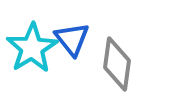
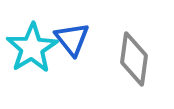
gray diamond: moved 17 px right, 5 px up
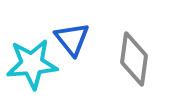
cyan star: moved 16 px down; rotated 27 degrees clockwise
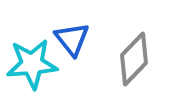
gray diamond: rotated 36 degrees clockwise
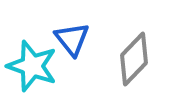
cyan star: moved 2 px down; rotated 24 degrees clockwise
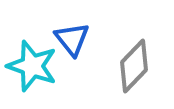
gray diamond: moved 7 px down
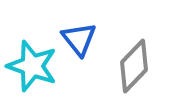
blue triangle: moved 7 px right
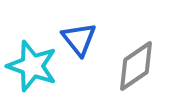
gray diamond: moved 2 px right; rotated 12 degrees clockwise
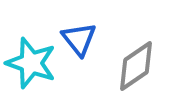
cyan star: moved 1 px left, 3 px up
